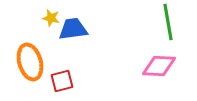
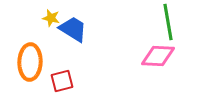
blue trapezoid: rotated 40 degrees clockwise
orange ellipse: rotated 18 degrees clockwise
pink diamond: moved 1 px left, 10 px up
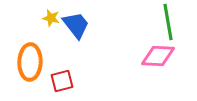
blue trapezoid: moved 3 px right, 4 px up; rotated 20 degrees clockwise
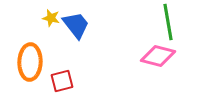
pink diamond: rotated 12 degrees clockwise
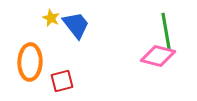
yellow star: rotated 12 degrees clockwise
green line: moved 2 px left, 9 px down
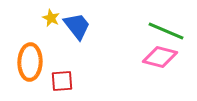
blue trapezoid: moved 1 px right, 1 px down
green line: rotated 57 degrees counterclockwise
pink diamond: moved 2 px right, 1 px down
red square: rotated 10 degrees clockwise
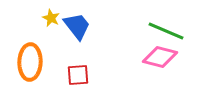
red square: moved 16 px right, 6 px up
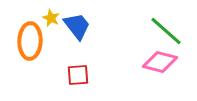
green line: rotated 18 degrees clockwise
pink diamond: moved 5 px down
orange ellipse: moved 21 px up
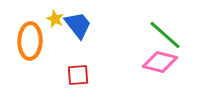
yellow star: moved 4 px right, 1 px down
blue trapezoid: moved 1 px right, 1 px up
green line: moved 1 px left, 4 px down
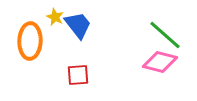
yellow star: moved 2 px up
